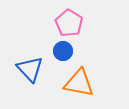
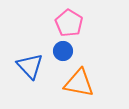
blue triangle: moved 3 px up
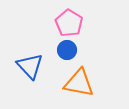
blue circle: moved 4 px right, 1 px up
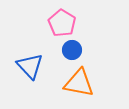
pink pentagon: moved 7 px left
blue circle: moved 5 px right
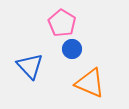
blue circle: moved 1 px up
orange triangle: moved 11 px right; rotated 12 degrees clockwise
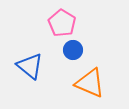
blue circle: moved 1 px right, 1 px down
blue triangle: rotated 8 degrees counterclockwise
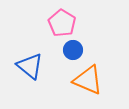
orange triangle: moved 2 px left, 3 px up
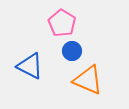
blue circle: moved 1 px left, 1 px down
blue triangle: rotated 12 degrees counterclockwise
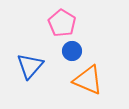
blue triangle: rotated 44 degrees clockwise
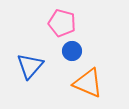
pink pentagon: rotated 16 degrees counterclockwise
orange triangle: moved 3 px down
